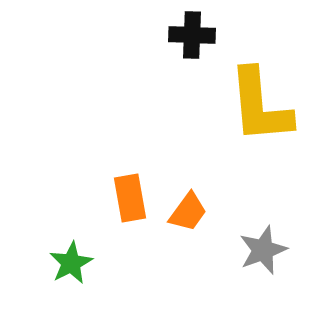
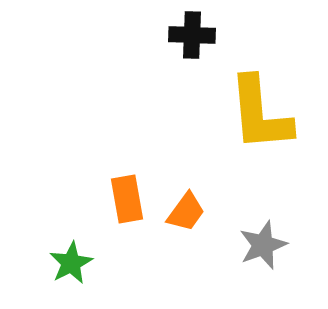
yellow L-shape: moved 8 px down
orange rectangle: moved 3 px left, 1 px down
orange trapezoid: moved 2 px left
gray star: moved 5 px up
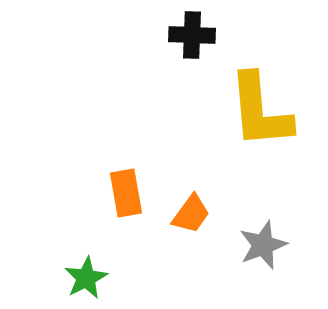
yellow L-shape: moved 3 px up
orange rectangle: moved 1 px left, 6 px up
orange trapezoid: moved 5 px right, 2 px down
green star: moved 15 px right, 15 px down
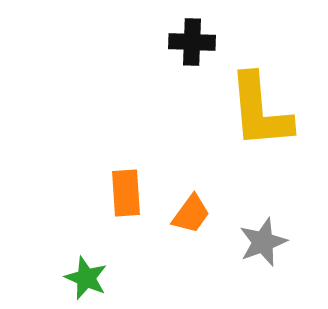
black cross: moved 7 px down
orange rectangle: rotated 6 degrees clockwise
gray star: moved 3 px up
green star: rotated 21 degrees counterclockwise
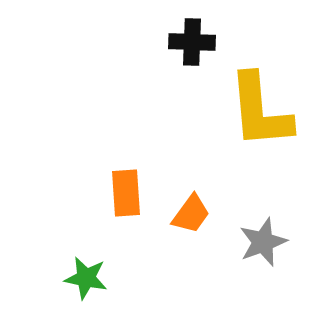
green star: rotated 12 degrees counterclockwise
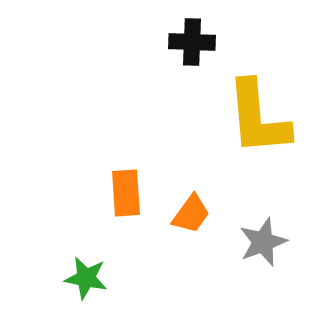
yellow L-shape: moved 2 px left, 7 px down
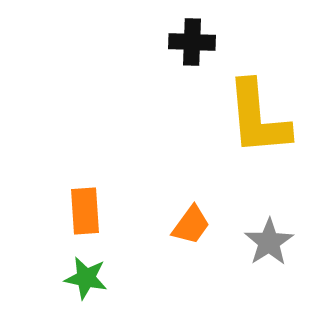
orange rectangle: moved 41 px left, 18 px down
orange trapezoid: moved 11 px down
gray star: moved 6 px right; rotated 12 degrees counterclockwise
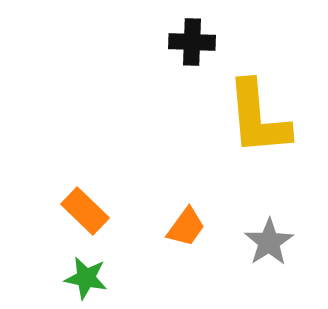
orange rectangle: rotated 42 degrees counterclockwise
orange trapezoid: moved 5 px left, 2 px down
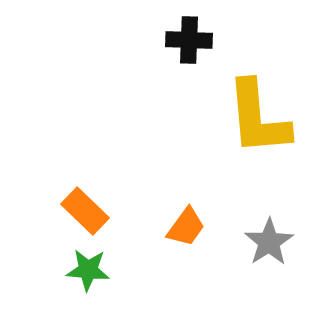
black cross: moved 3 px left, 2 px up
green star: moved 2 px right, 8 px up; rotated 6 degrees counterclockwise
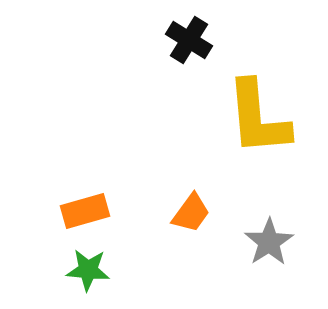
black cross: rotated 30 degrees clockwise
orange rectangle: rotated 60 degrees counterclockwise
orange trapezoid: moved 5 px right, 14 px up
